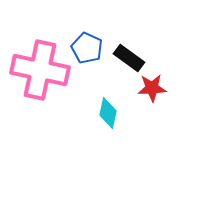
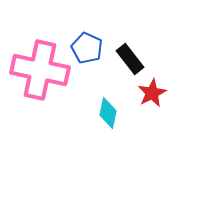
black rectangle: moved 1 px right, 1 px down; rotated 16 degrees clockwise
red star: moved 5 px down; rotated 24 degrees counterclockwise
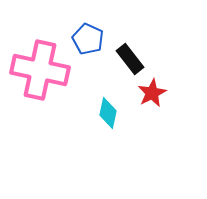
blue pentagon: moved 1 px right, 9 px up
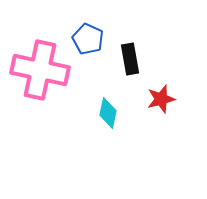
black rectangle: rotated 28 degrees clockwise
red star: moved 9 px right, 6 px down; rotated 12 degrees clockwise
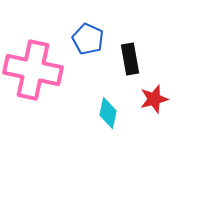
pink cross: moved 7 px left
red star: moved 7 px left
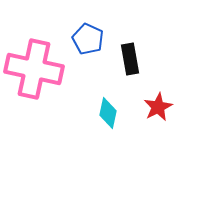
pink cross: moved 1 px right, 1 px up
red star: moved 4 px right, 8 px down; rotated 12 degrees counterclockwise
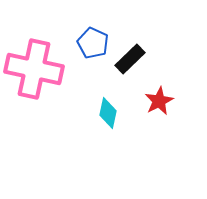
blue pentagon: moved 5 px right, 4 px down
black rectangle: rotated 56 degrees clockwise
red star: moved 1 px right, 6 px up
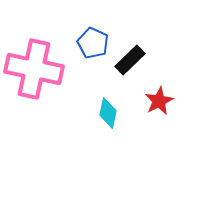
black rectangle: moved 1 px down
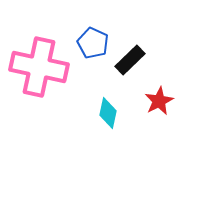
pink cross: moved 5 px right, 2 px up
